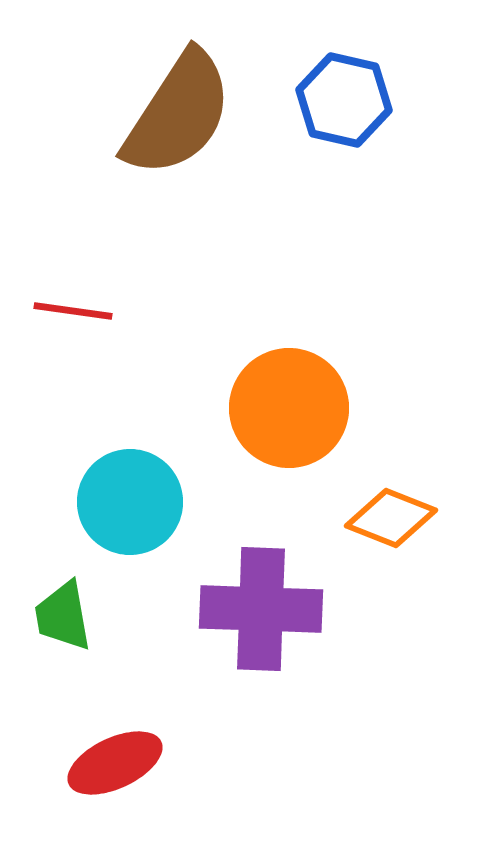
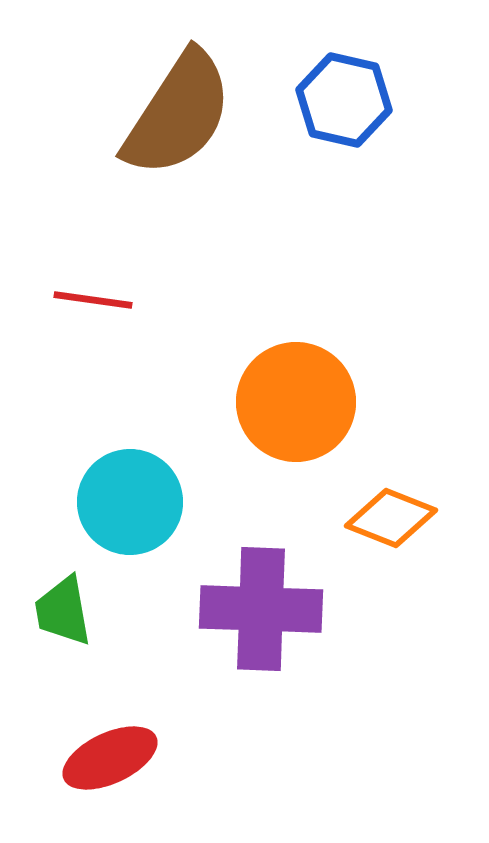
red line: moved 20 px right, 11 px up
orange circle: moved 7 px right, 6 px up
green trapezoid: moved 5 px up
red ellipse: moved 5 px left, 5 px up
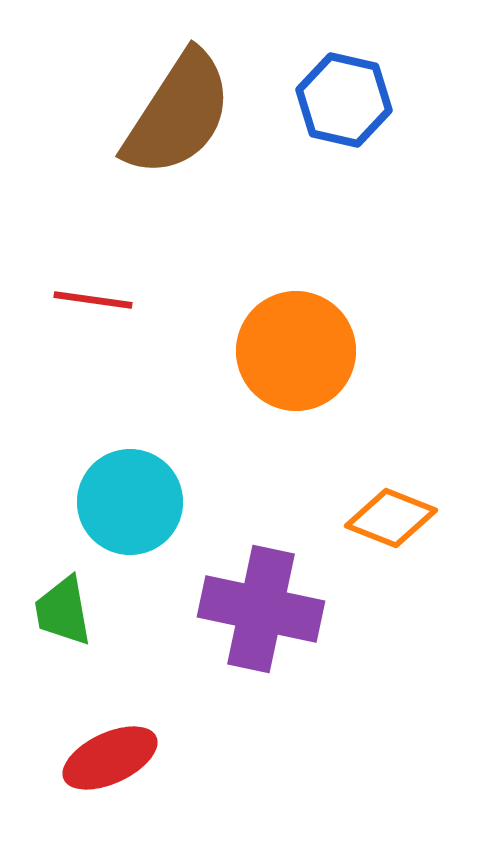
orange circle: moved 51 px up
purple cross: rotated 10 degrees clockwise
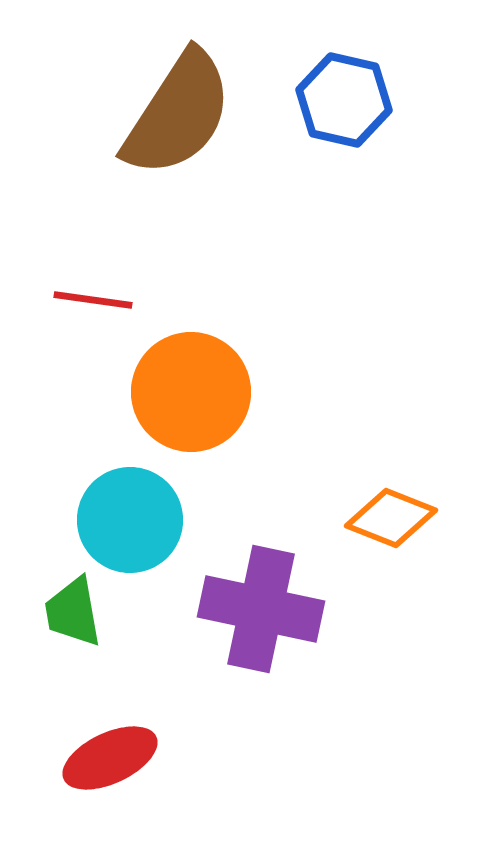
orange circle: moved 105 px left, 41 px down
cyan circle: moved 18 px down
green trapezoid: moved 10 px right, 1 px down
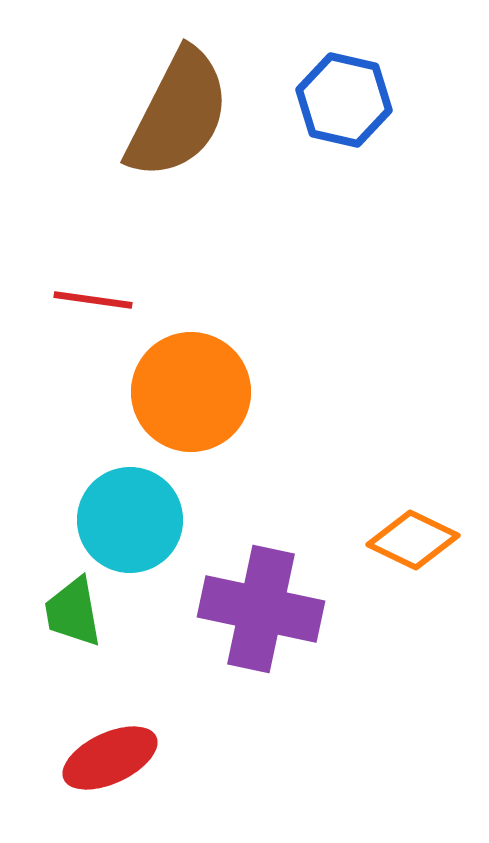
brown semicircle: rotated 6 degrees counterclockwise
orange diamond: moved 22 px right, 22 px down; rotated 4 degrees clockwise
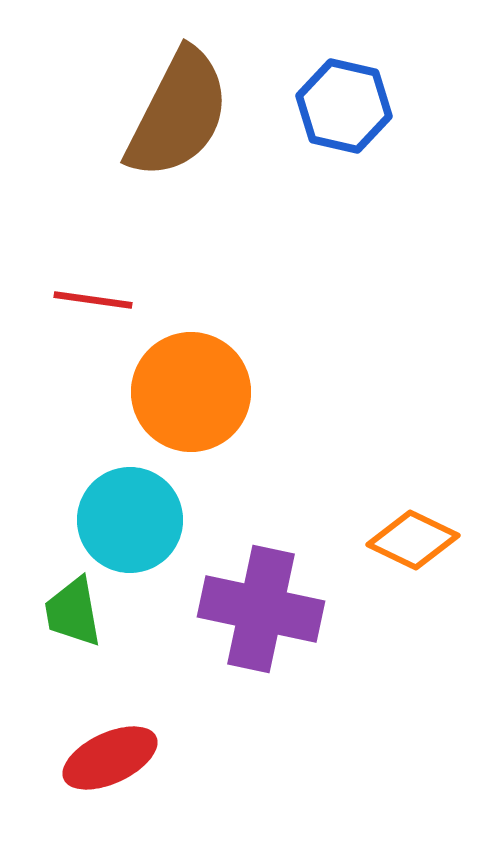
blue hexagon: moved 6 px down
